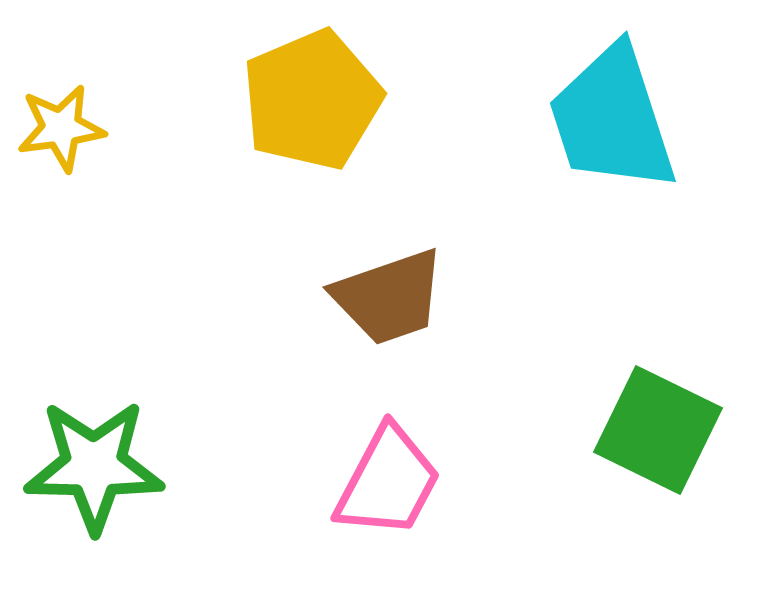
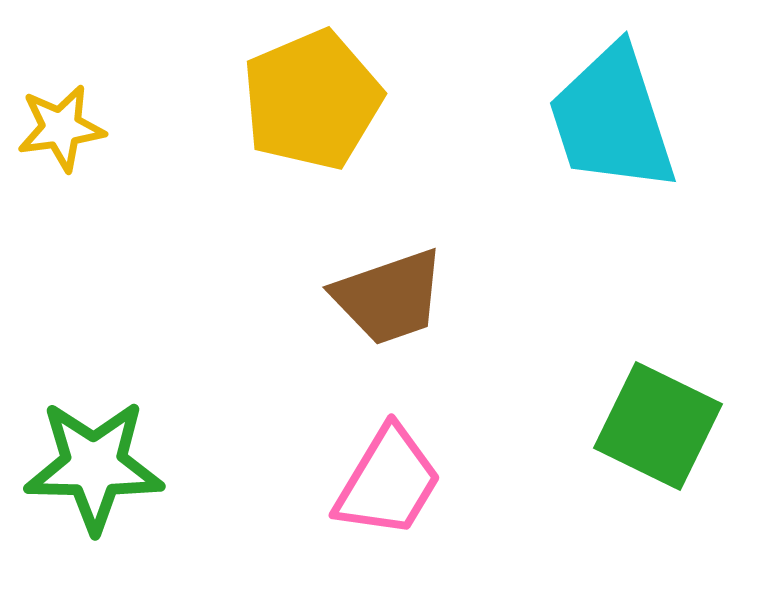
green square: moved 4 px up
pink trapezoid: rotated 3 degrees clockwise
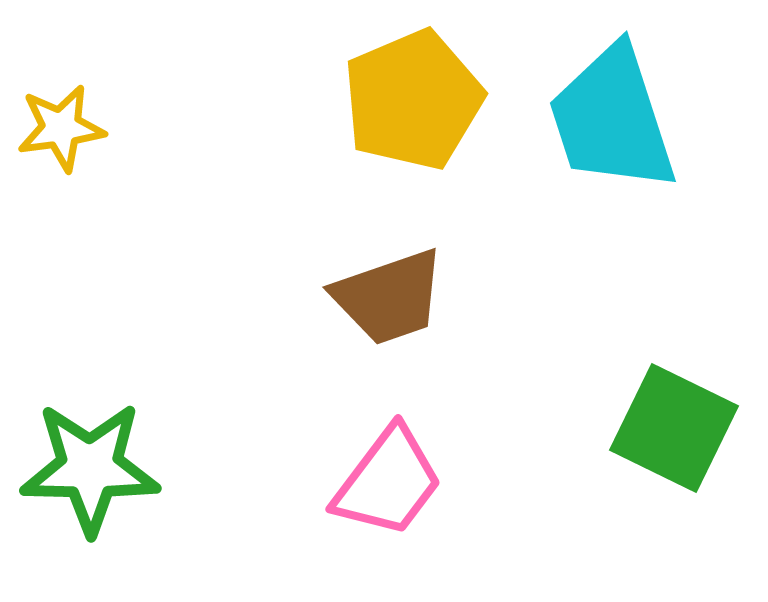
yellow pentagon: moved 101 px right
green square: moved 16 px right, 2 px down
green star: moved 4 px left, 2 px down
pink trapezoid: rotated 6 degrees clockwise
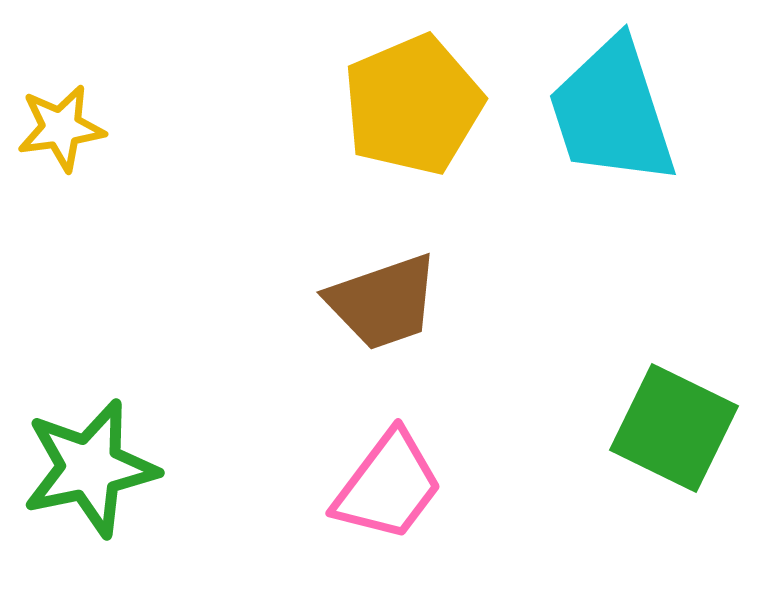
yellow pentagon: moved 5 px down
cyan trapezoid: moved 7 px up
brown trapezoid: moved 6 px left, 5 px down
green star: rotated 13 degrees counterclockwise
pink trapezoid: moved 4 px down
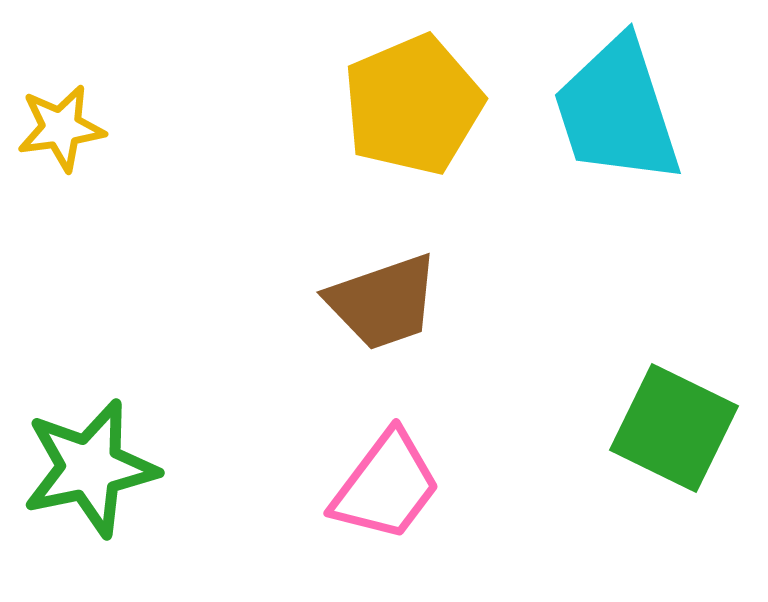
cyan trapezoid: moved 5 px right, 1 px up
pink trapezoid: moved 2 px left
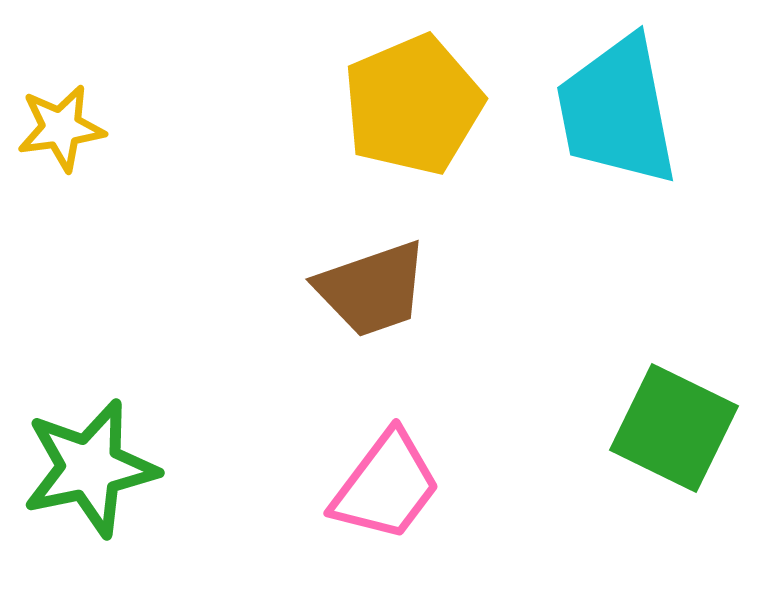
cyan trapezoid: rotated 7 degrees clockwise
brown trapezoid: moved 11 px left, 13 px up
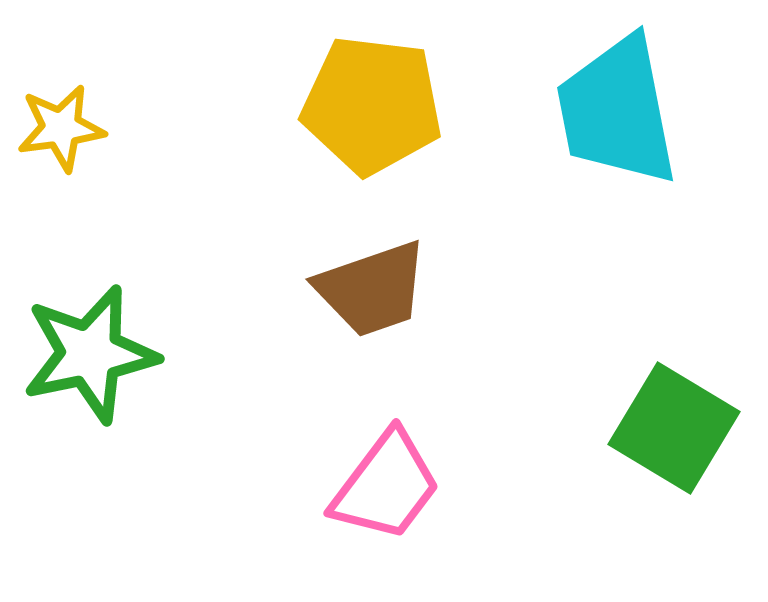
yellow pentagon: moved 41 px left; rotated 30 degrees clockwise
green square: rotated 5 degrees clockwise
green star: moved 114 px up
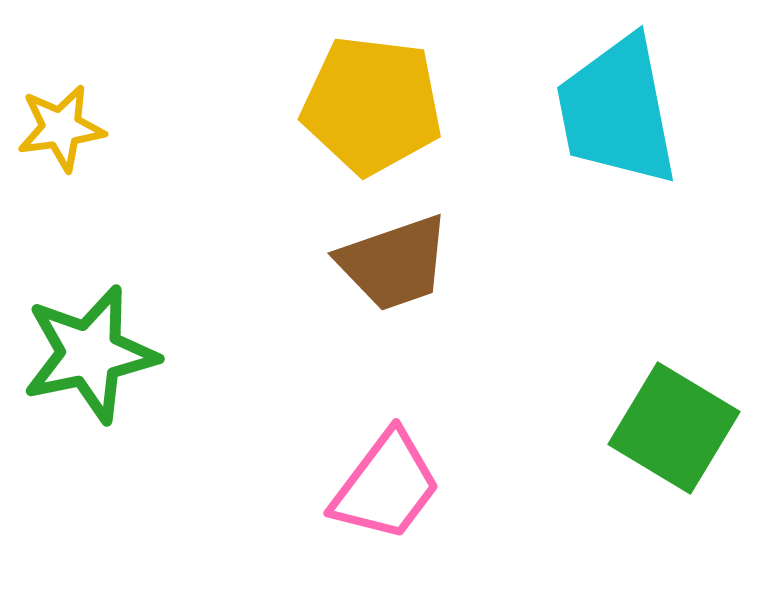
brown trapezoid: moved 22 px right, 26 px up
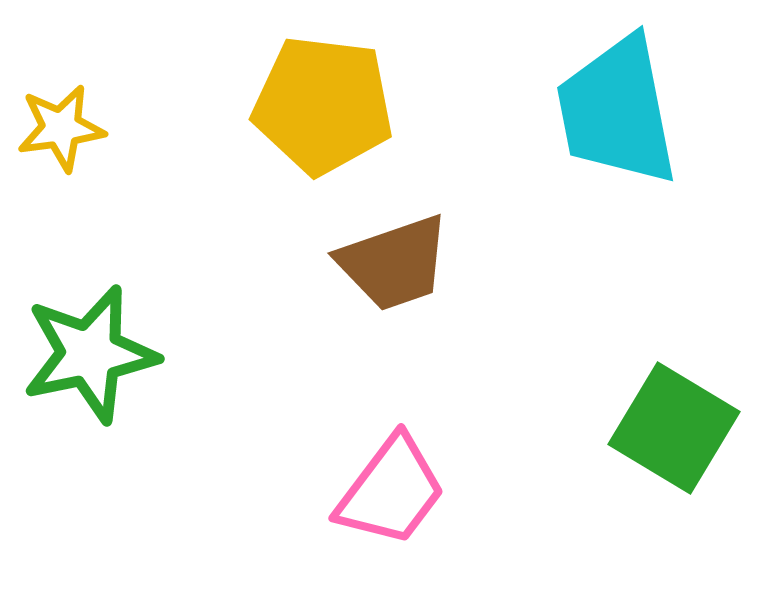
yellow pentagon: moved 49 px left
pink trapezoid: moved 5 px right, 5 px down
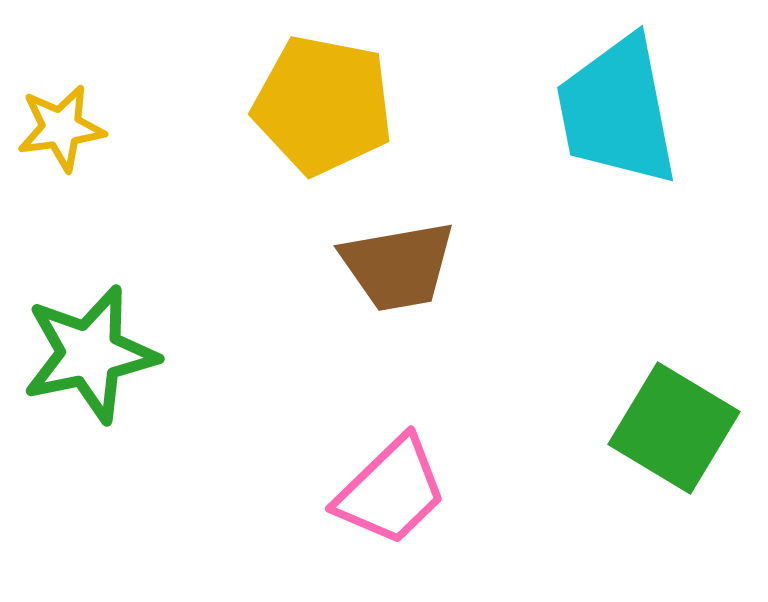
yellow pentagon: rotated 4 degrees clockwise
brown trapezoid: moved 4 px right, 3 px down; rotated 9 degrees clockwise
pink trapezoid: rotated 9 degrees clockwise
